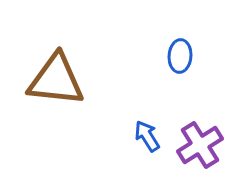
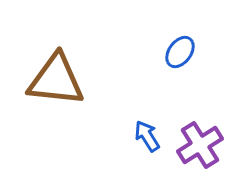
blue ellipse: moved 4 px up; rotated 32 degrees clockwise
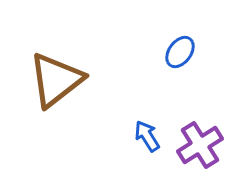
brown triangle: rotated 44 degrees counterclockwise
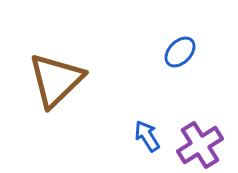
blue ellipse: rotated 8 degrees clockwise
brown triangle: rotated 6 degrees counterclockwise
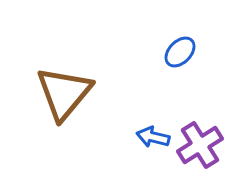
brown triangle: moved 8 px right, 13 px down; rotated 6 degrees counterclockwise
blue arrow: moved 6 px right, 1 px down; rotated 44 degrees counterclockwise
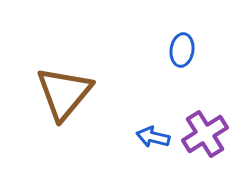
blue ellipse: moved 2 px right, 2 px up; rotated 36 degrees counterclockwise
purple cross: moved 5 px right, 11 px up
